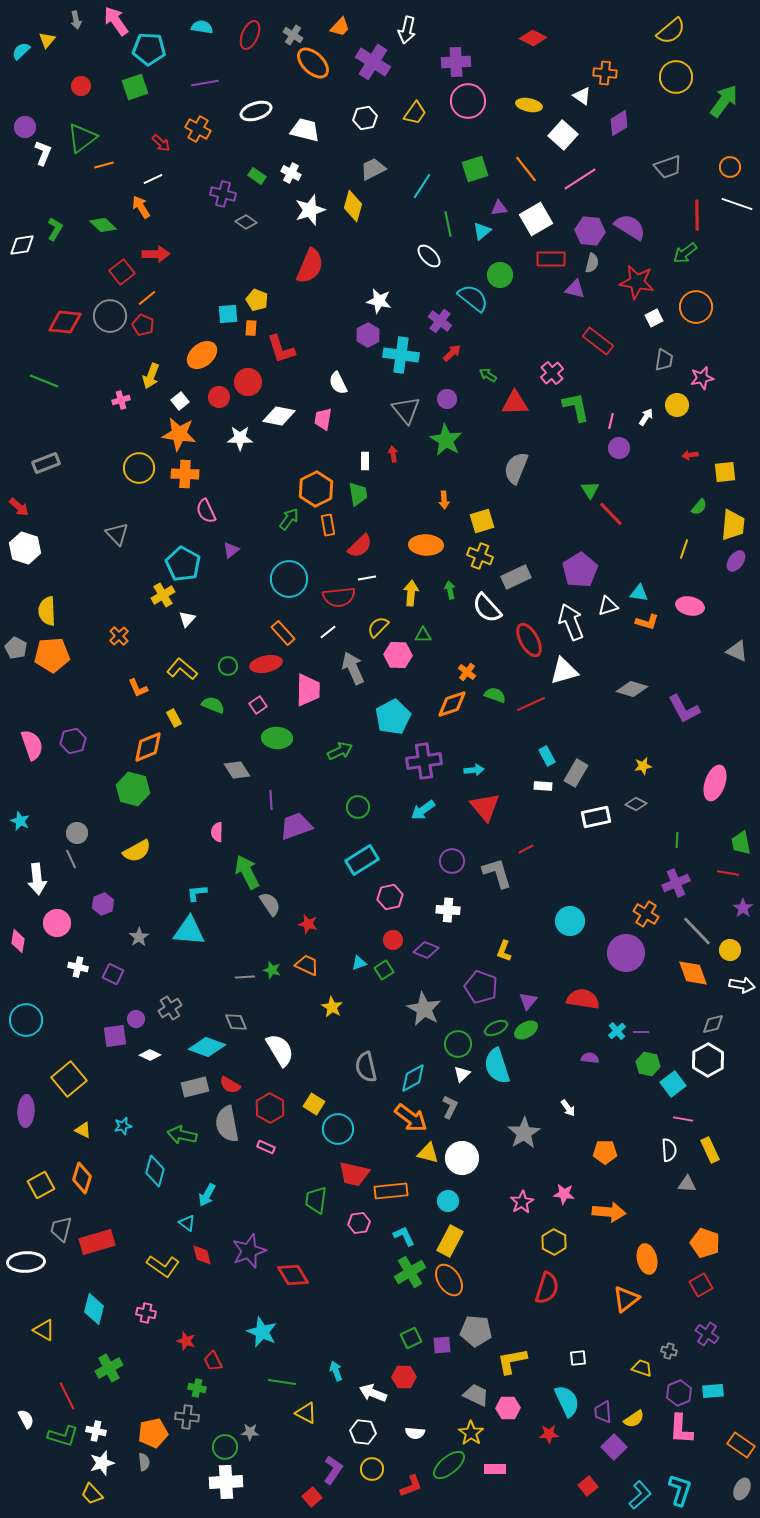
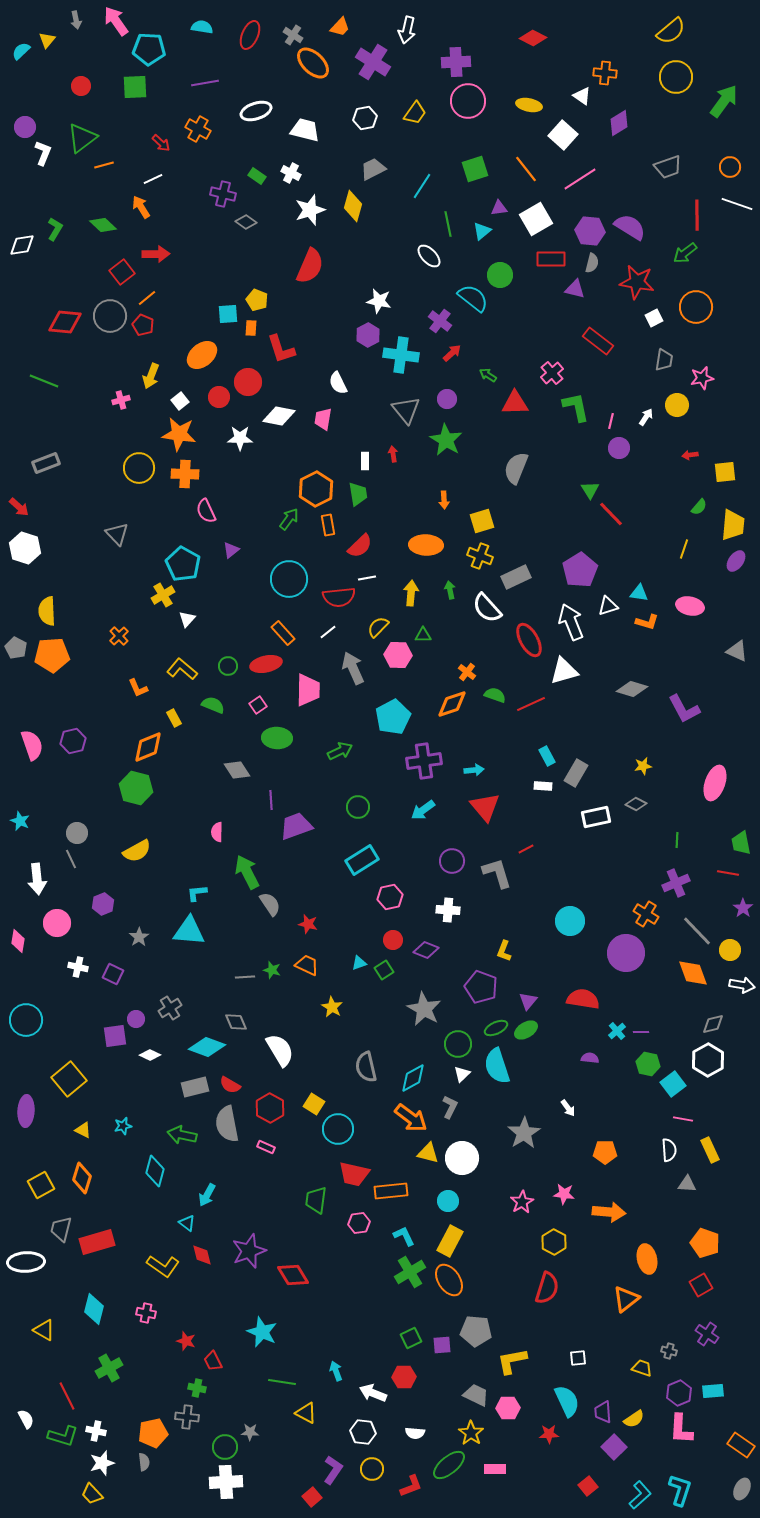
green square at (135, 87): rotated 16 degrees clockwise
green hexagon at (133, 789): moved 3 px right, 1 px up
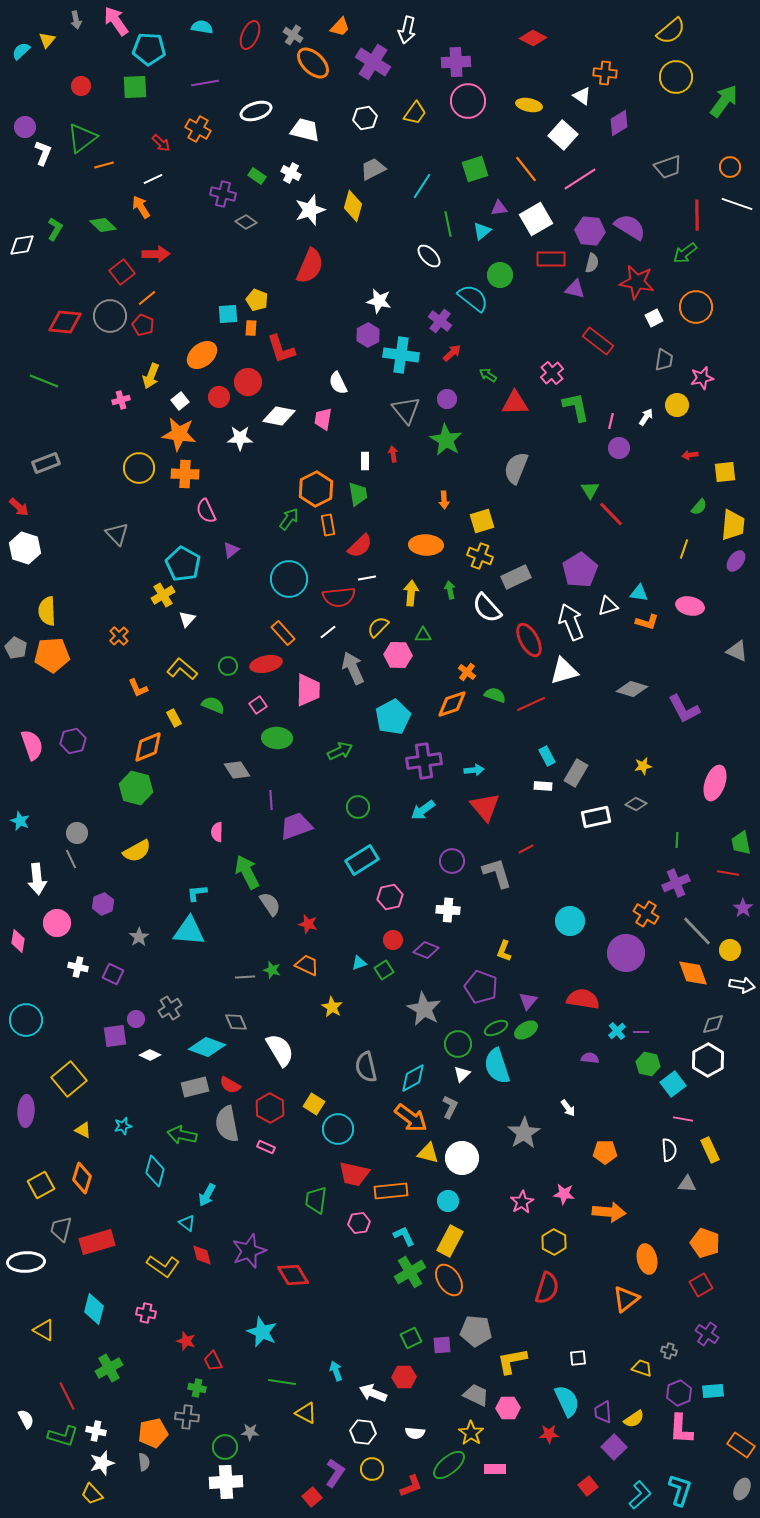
purple L-shape at (333, 1470): moved 2 px right, 3 px down
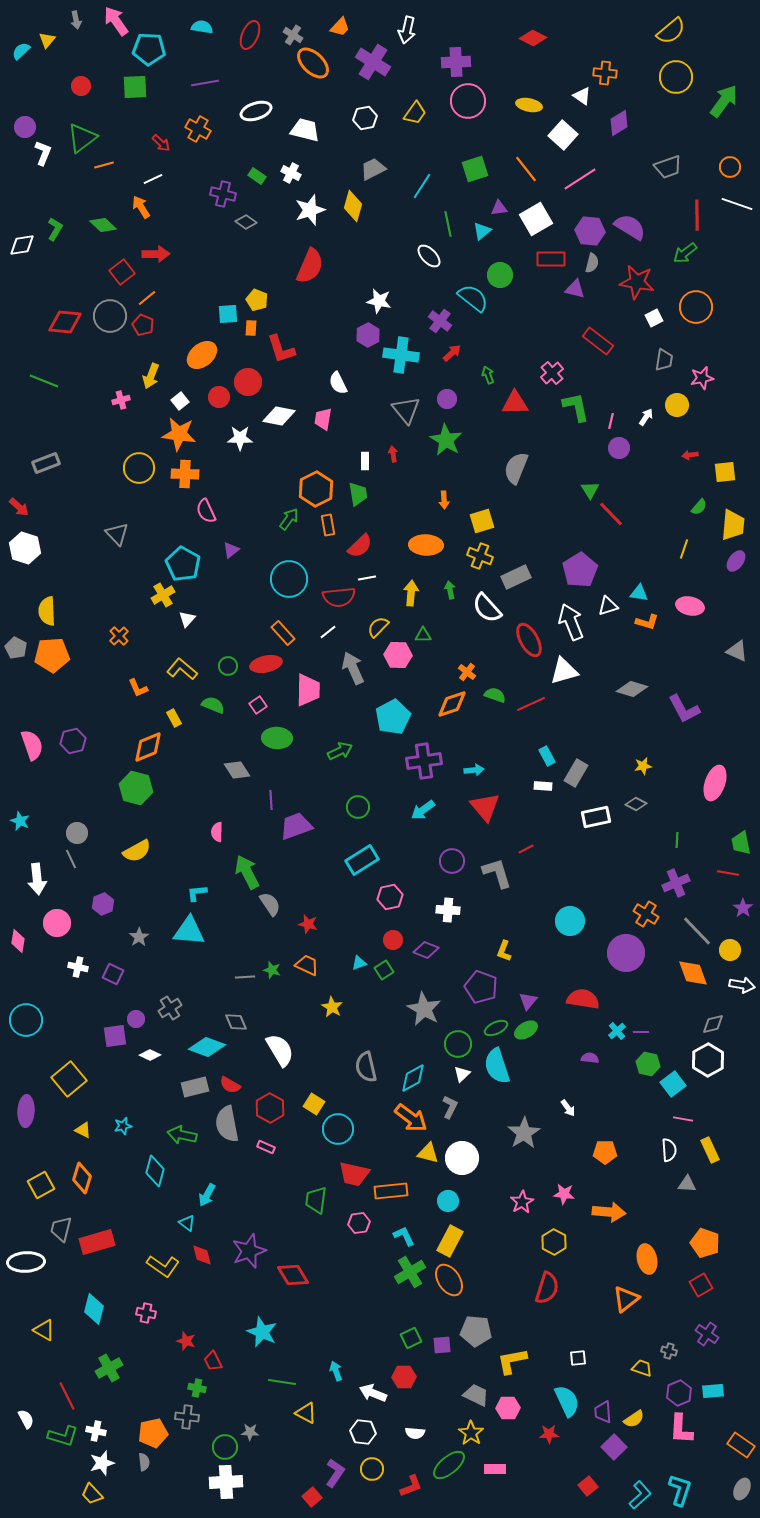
green arrow at (488, 375): rotated 36 degrees clockwise
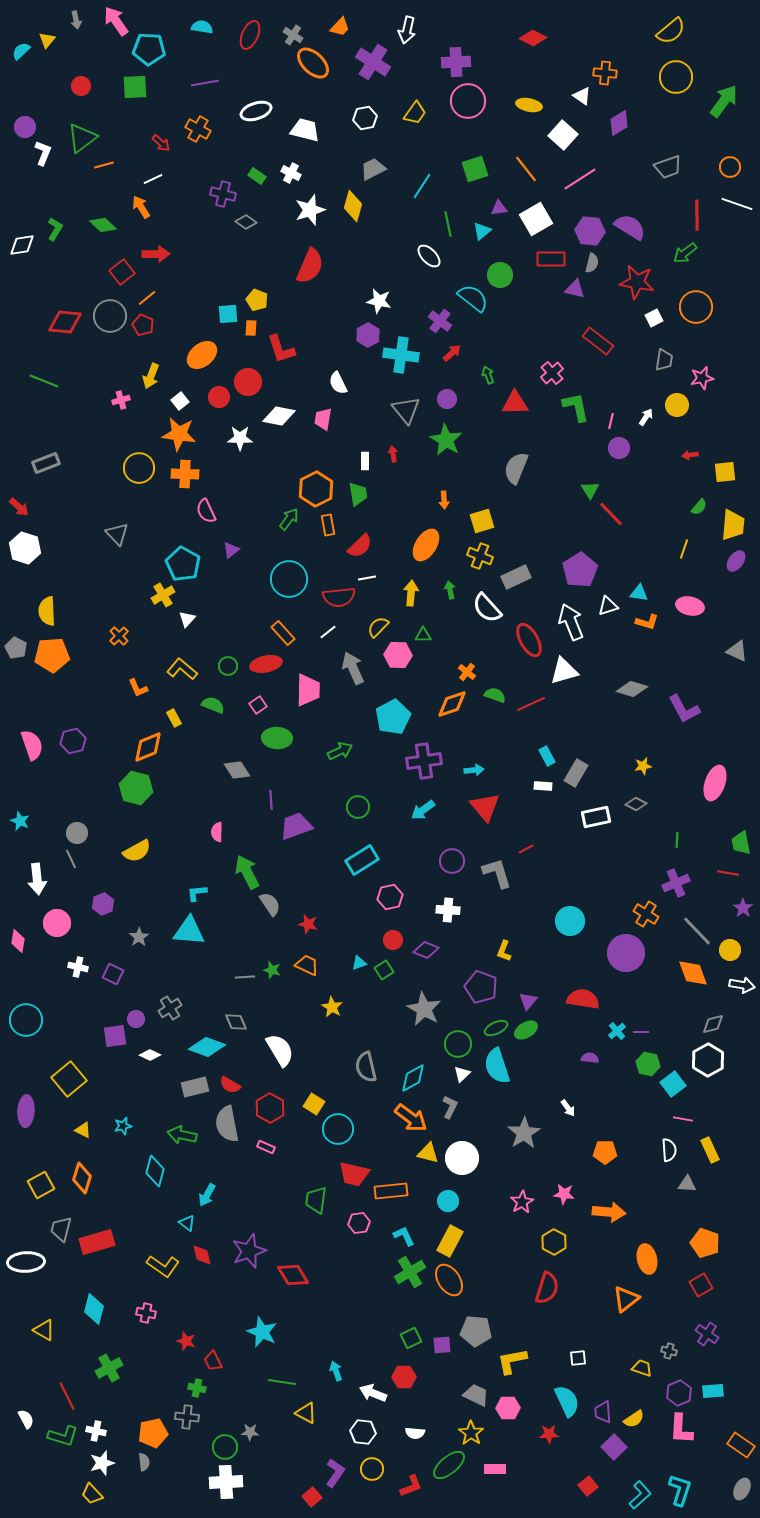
orange ellipse at (426, 545): rotated 60 degrees counterclockwise
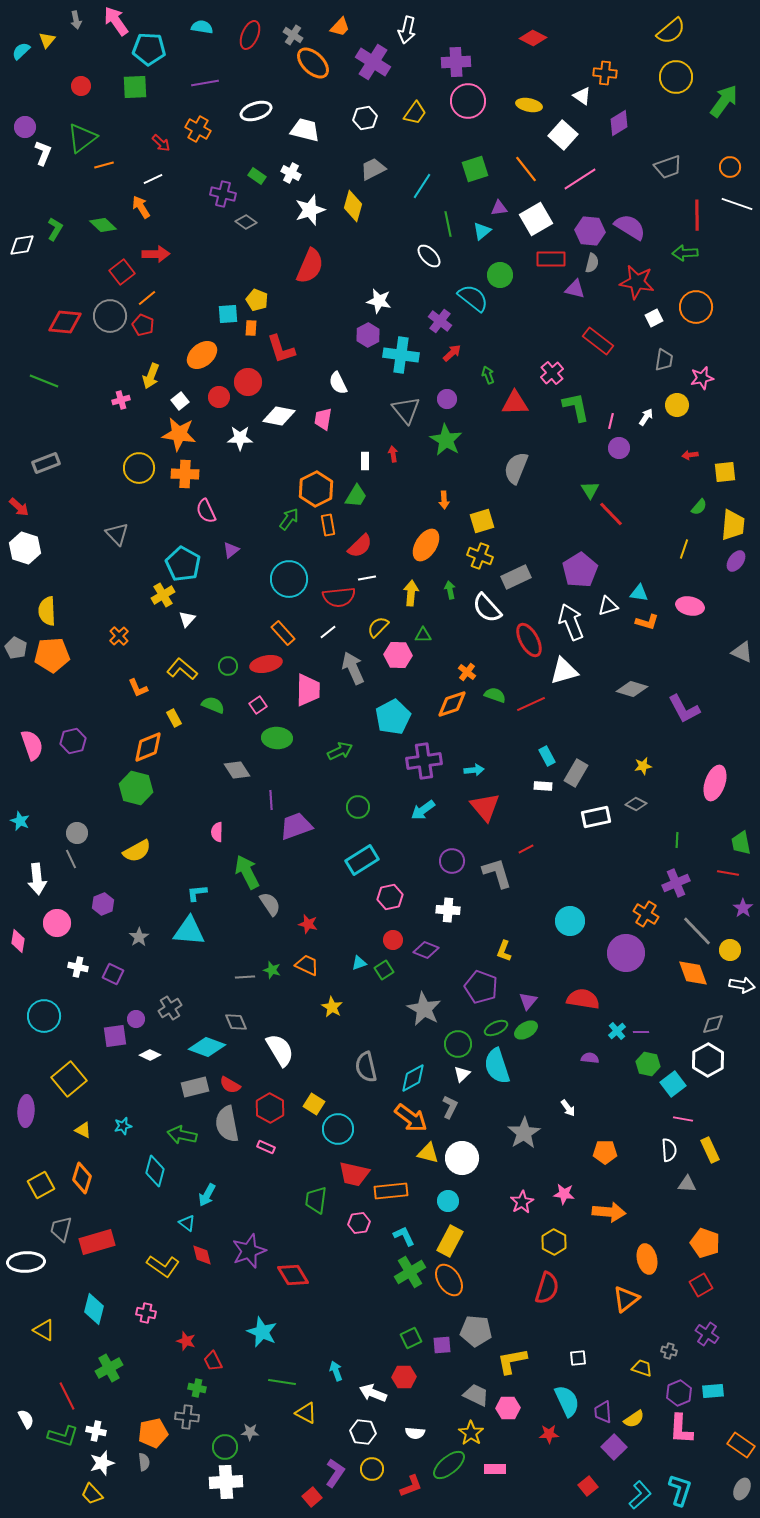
green arrow at (685, 253): rotated 35 degrees clockwise
green trapezoid at (358, 494): moved 2 px left, 2 px down; rotated 40 degrees clockwise
gray triangle at (737, 651): moved 5 px right, 1 px down
cyan circle at (26, 1020): moved 18 px right, 4 px up
